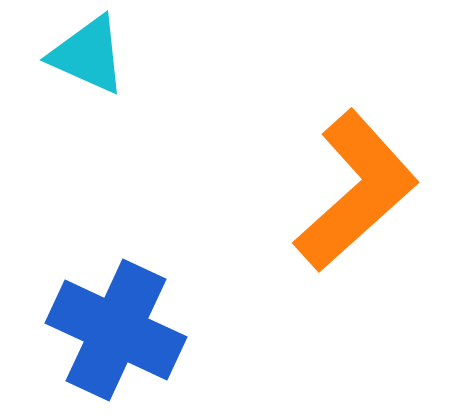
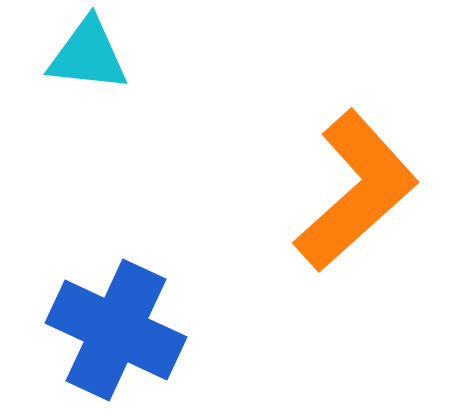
cyan triangle: rotated 18 degrees counterclockwise
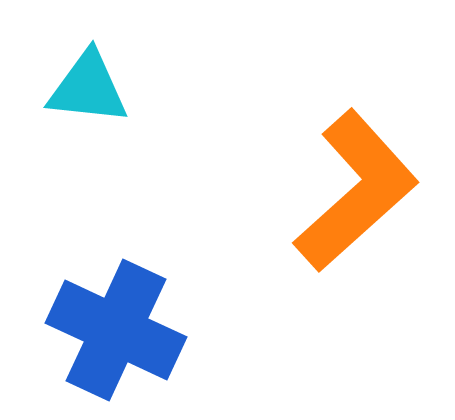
cyan triangle: moved 33 px down
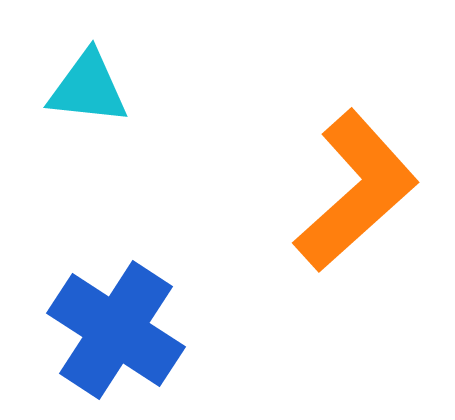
blue cross: rotated 8 degrees clockwise
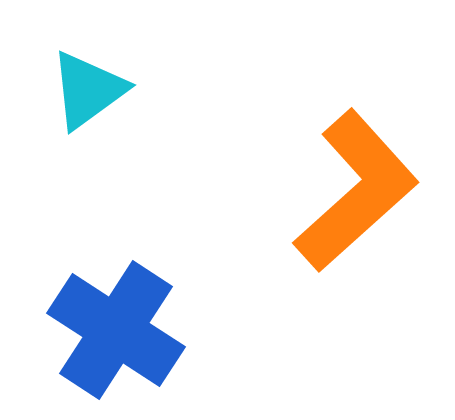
cyan triangle: moved 2 px down; rotated 42 degrees counterclockwise
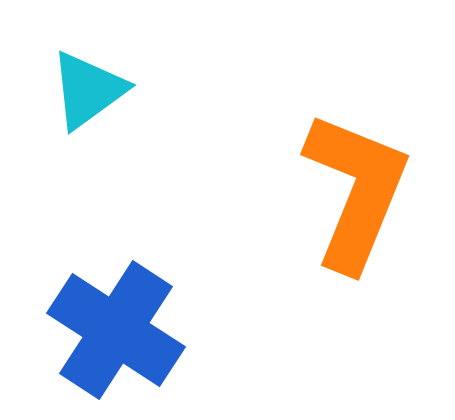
orange L-shape: rotated 26 degrees counterclockwise
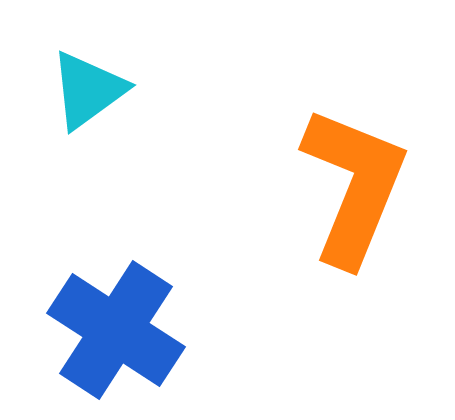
orange L-shape: moved 2 px left, 5 px up
